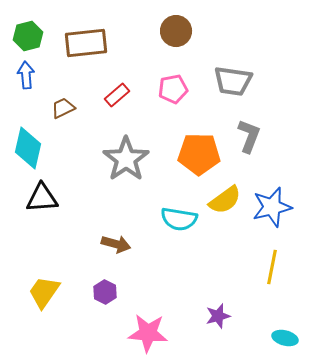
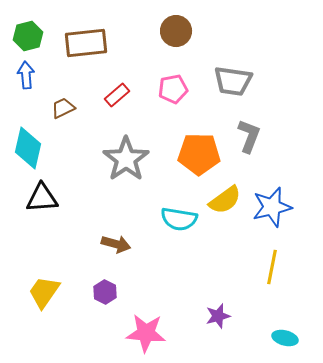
pink star: moved 2 px left
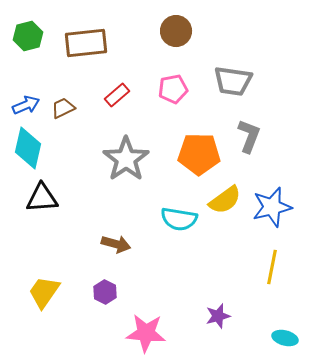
blue arrow: moved 30 px down; rotated 72 degrees clockwise
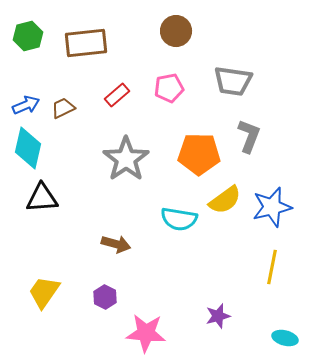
pink pentagon: moved 4 px left, 1 px up
purple hexagon: moved 5 px down
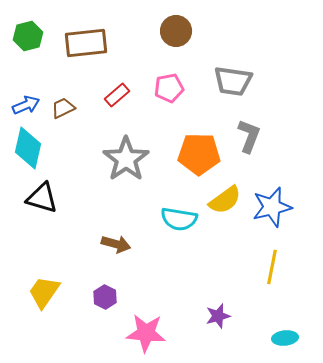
black triangle: rotated 20 degrees clockwise
cyan ellipse: rotated 20 degrees counterclockwise
